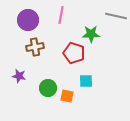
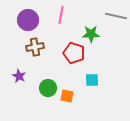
purple star: rotated 16 degrees clockwise
cyan square: moved 6 px right, 1 px up
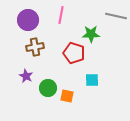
purple star: moved 7 px right
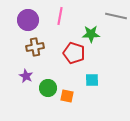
pink line: moved 1 px left, 1 px down
